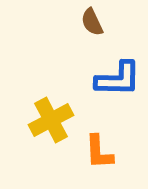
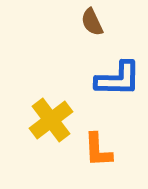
yellow cross: rotated 9 degrees counterclockwise
orange L-shape: moved 1 px left, 2 px up
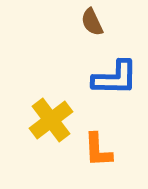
blue L-shape: moved 3 px left, 1 px up
